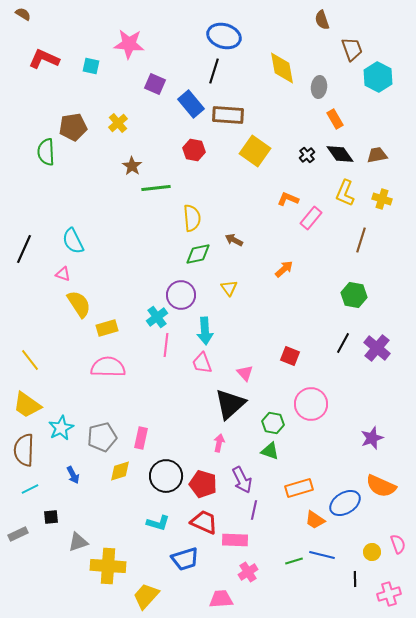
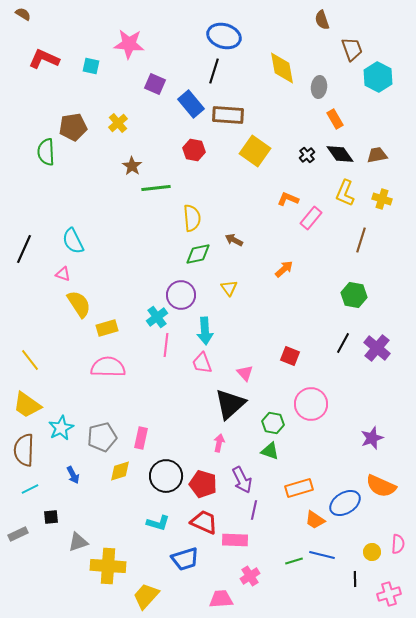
pink semicircle at (398, 544): rotated 24 degrees clockwise
pink cross at (248, 572): moved 2 px right, 4 px down
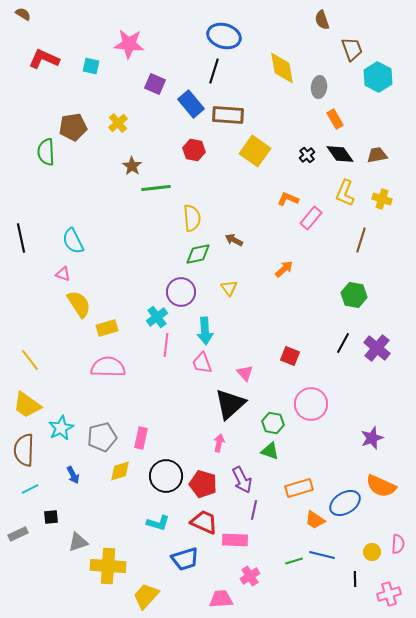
black line at (24, 249): moved 3 px left, 11 px up; rotated 36 degrees counterclockwise
purple circle at (181, 295): moved 3 px up
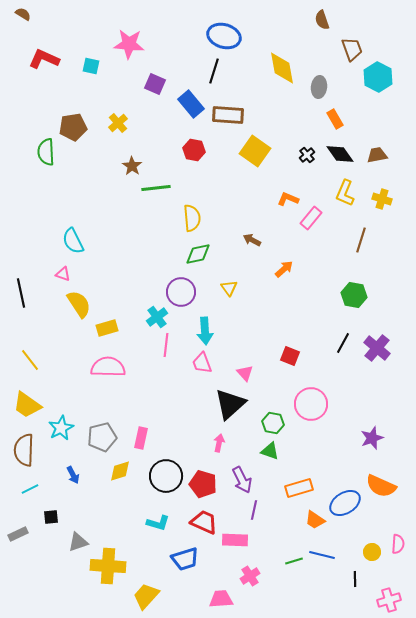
black line at (21, 238): moved 55 px down
brown arrow at (234, 240): moved 18 px right
pink cross at (389, 594): moved 6 px down
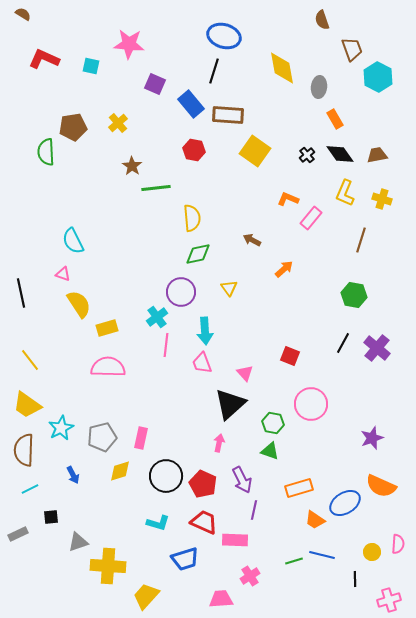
red pentagon at (203, 484): rotated 8 degrees clockwise
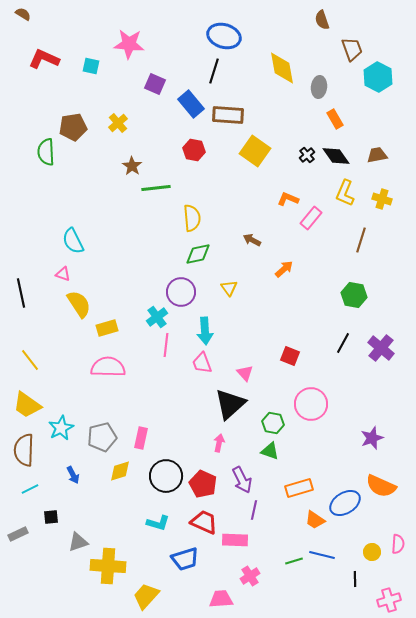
black diamond at (340, 154): moved 4 px left, 2 px down
purple cross at (377, 348): moved 4 px right
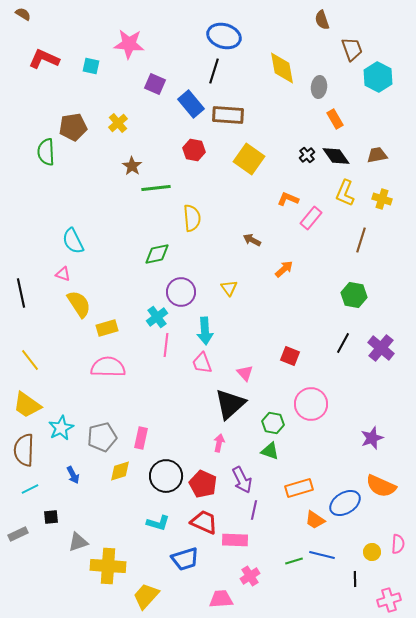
yellow square at (255, 151): moved 6 px left, 8 px down
green diamond at (198, 254): moved 41 px left
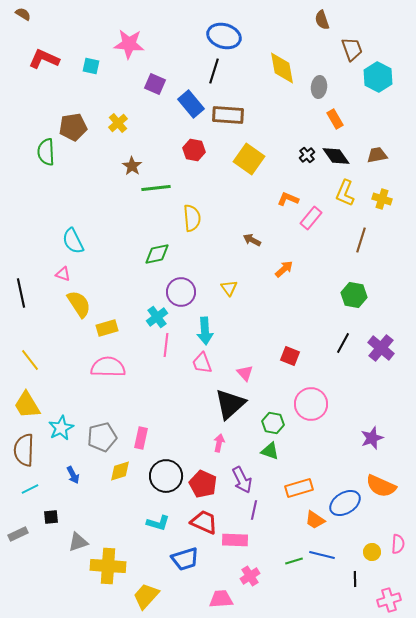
yellow trapezoid at (27, 405): rotated 24 degrees clockwise
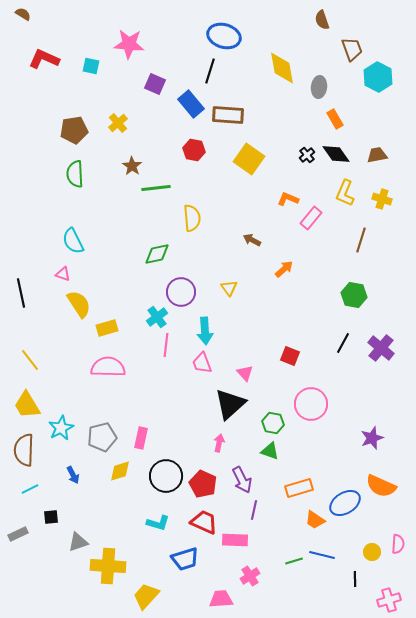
black line at (214, 71): moved 4 px left
brown pentagon at (73, 127): moved 1 px right, 3 px down
green semicircle at (46, 152): moved 29 px right, 22 px down
black diamond at (336, 156): moved 2 px up
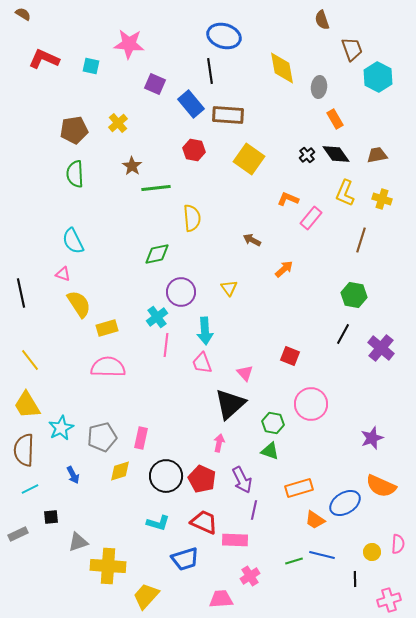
black line at (210, 71): rotated 25 degrees counterclockwise
black line at (343, 343): moved 9 px up
red pentagon at (203, 484): moved 1 px left, 5 px up
